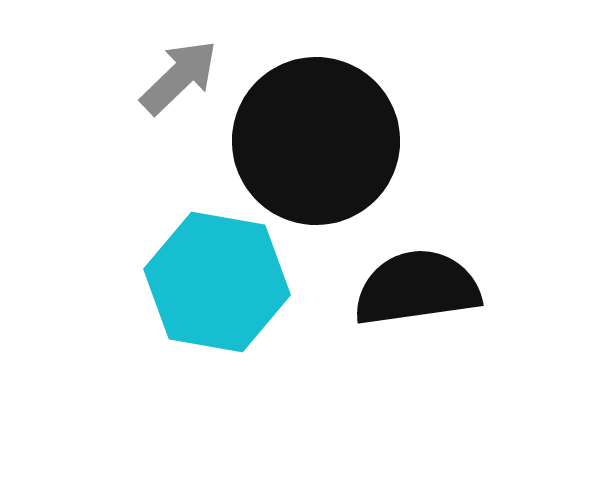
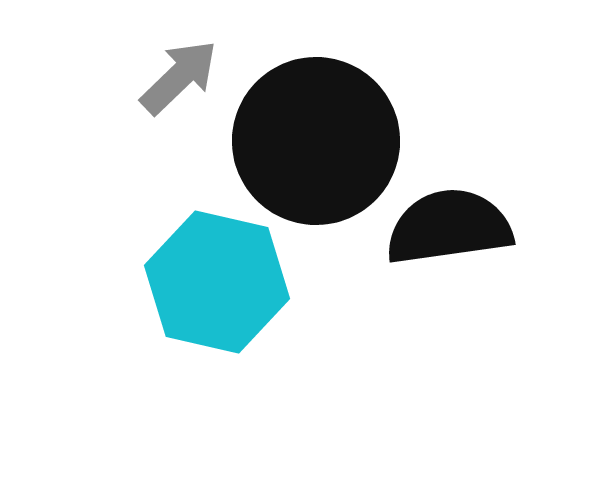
cyan hexagon: rotated 3 degrees clockwise
black semicircle: moved 32 px right, 61 px up
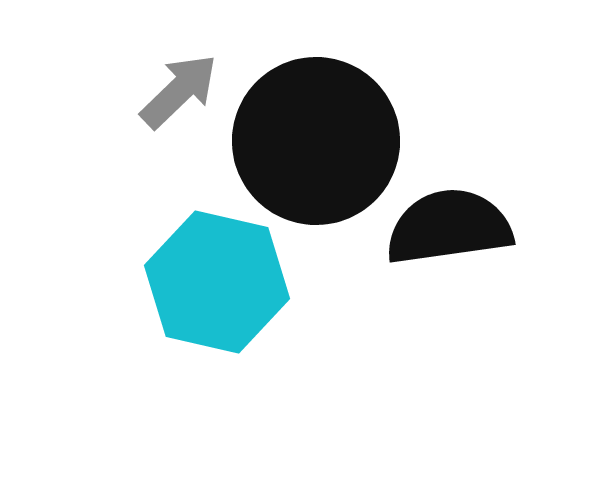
gray arrow: moved 14 px down
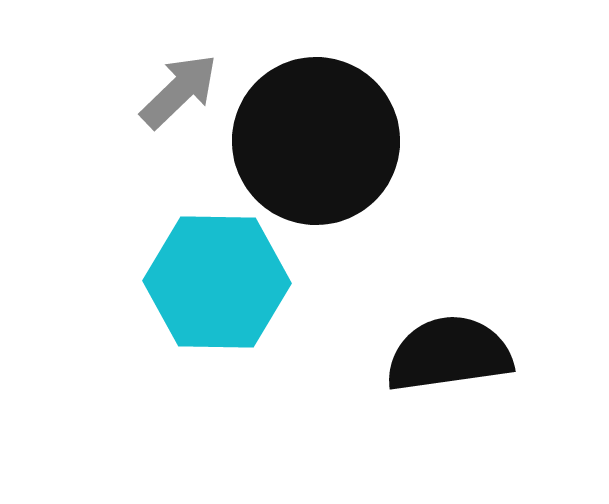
black semicircle: moved 127 px down
cyan hexagon: rotated 12 degrees counterclockwise
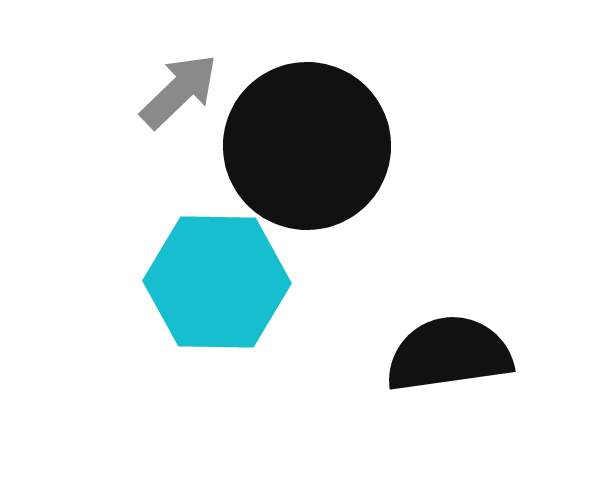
black circle: moved 9 px left, 5 px down
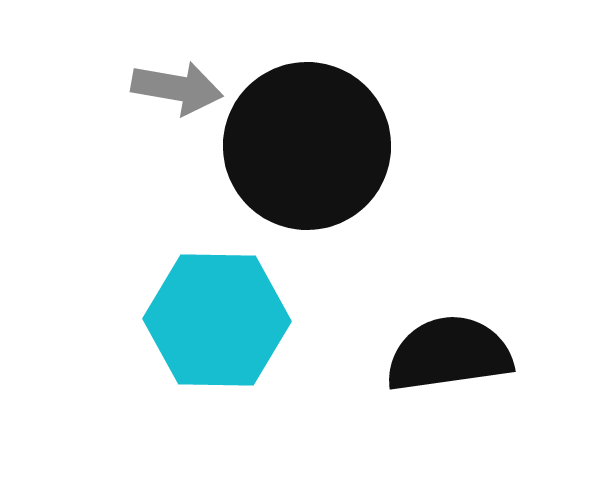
gray arrow: moved 2 px left, 3 px up; rotated 54 degrees clockwise
cyan hexagon: moved 38 px down
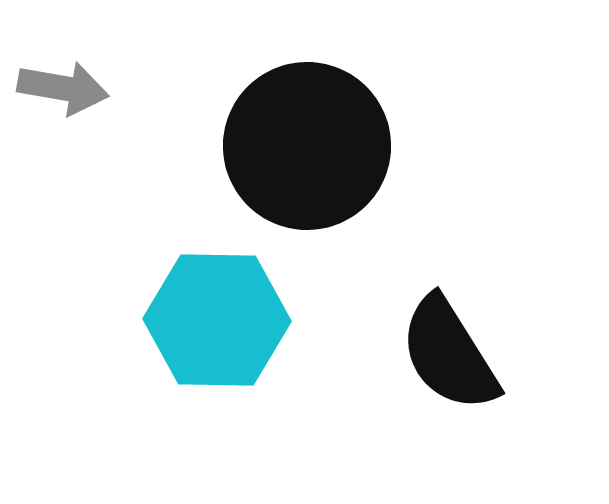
gray arrow: moved 114 px left
black semicircle: rotated 114 degrees counterclockwise
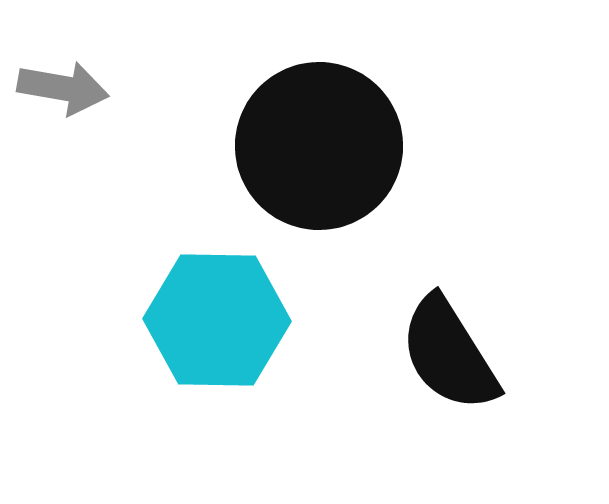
black circle: moved 12 px right
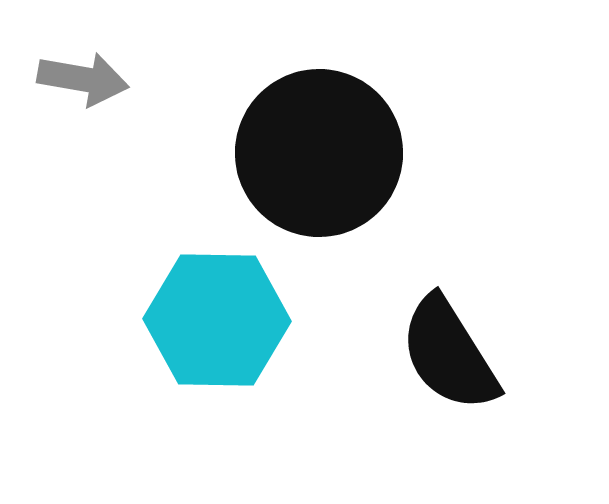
gray arrow: moved 20 px right, 9 px up
black circle: moved 7 px down
